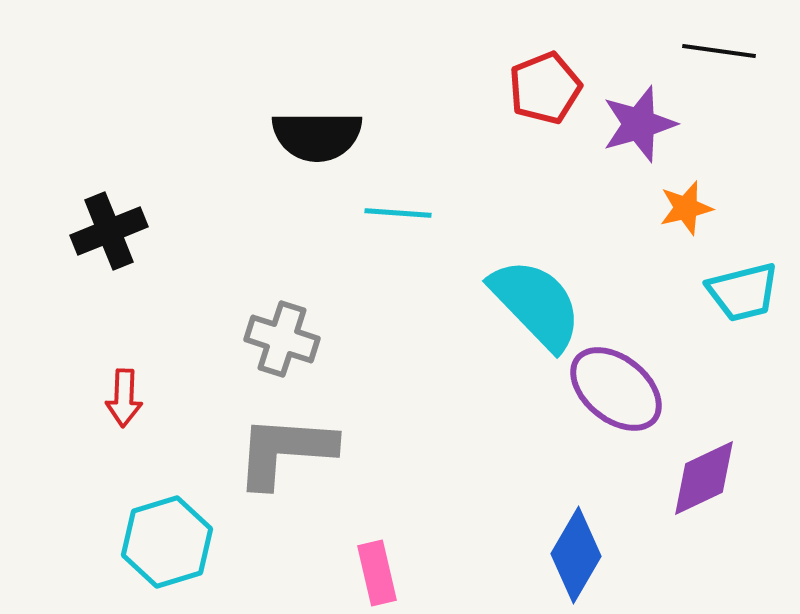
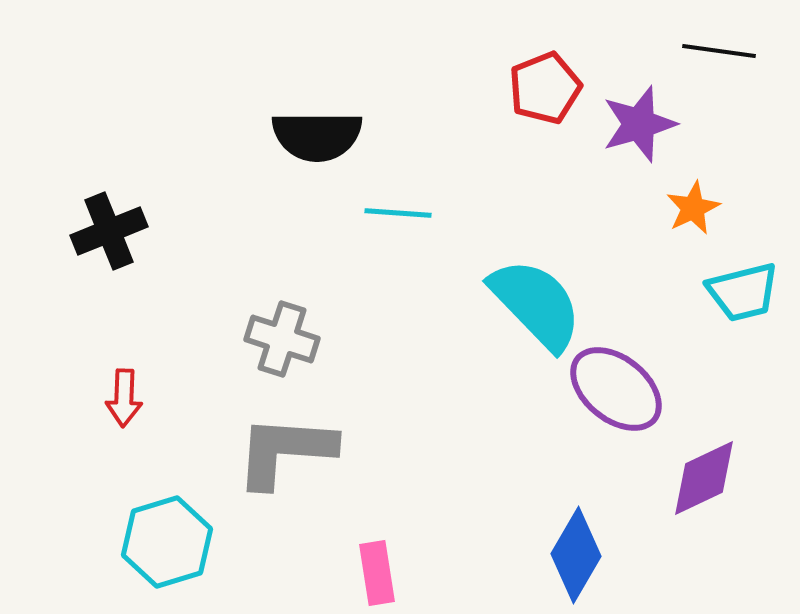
orange star: moved 7 px right; rotated 12 degrees counterclockwise
pink rectangle: rotated 4 degrees clockwise
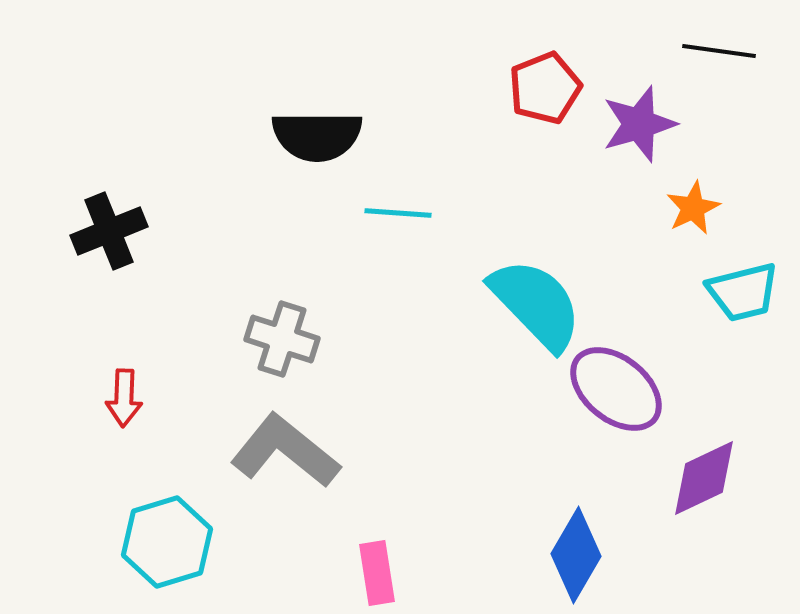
gray L-shape: rotated 35 degrees clockwise
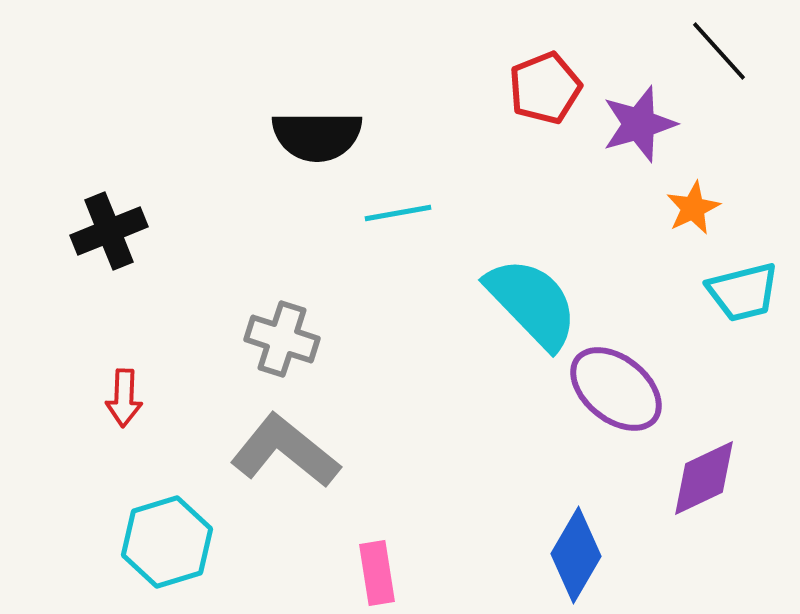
black line: rotated 40 degrees clockwise
cyan line: rotated 14 degrees counterclockwise
cyan semicircle: moved 4 px left, 1 px up
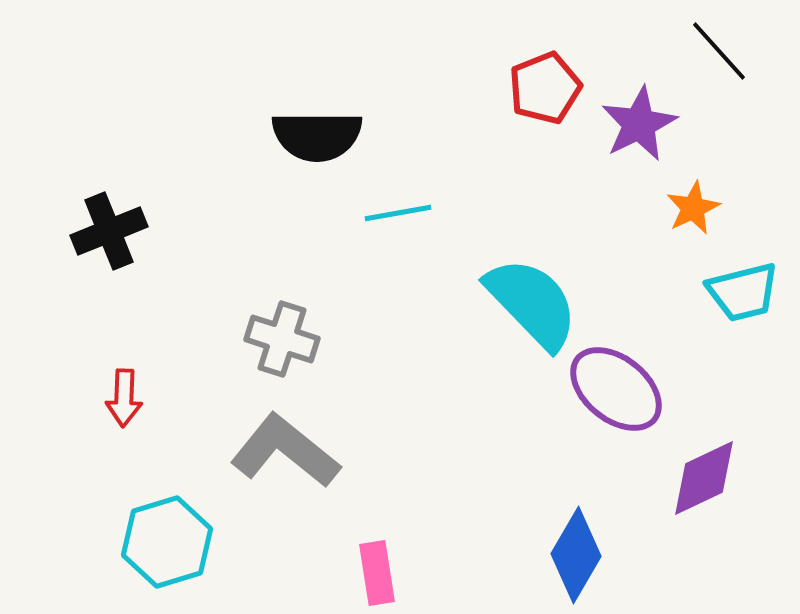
purple star: rotated 10 degrees counterclockwise
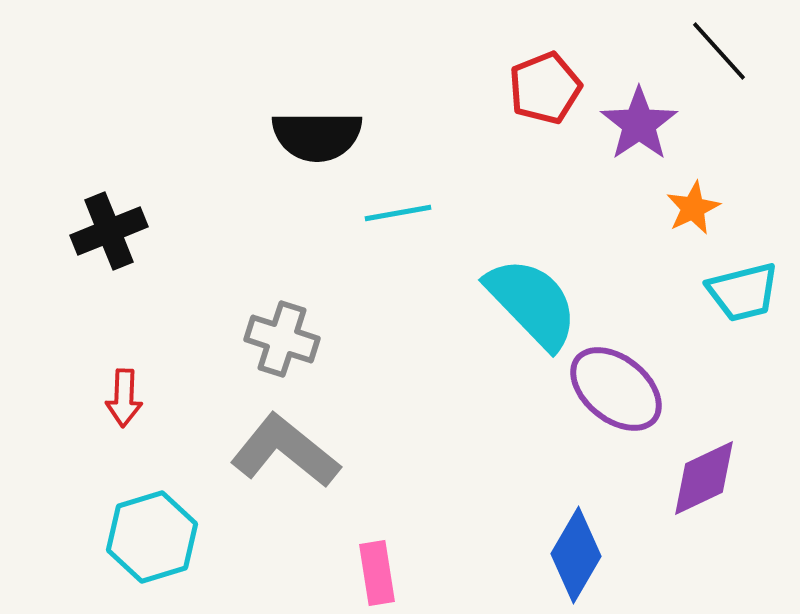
purple star: rotated 8 degrees counterclockwise
cyan hexagon: moved 15 px left, 5 px up
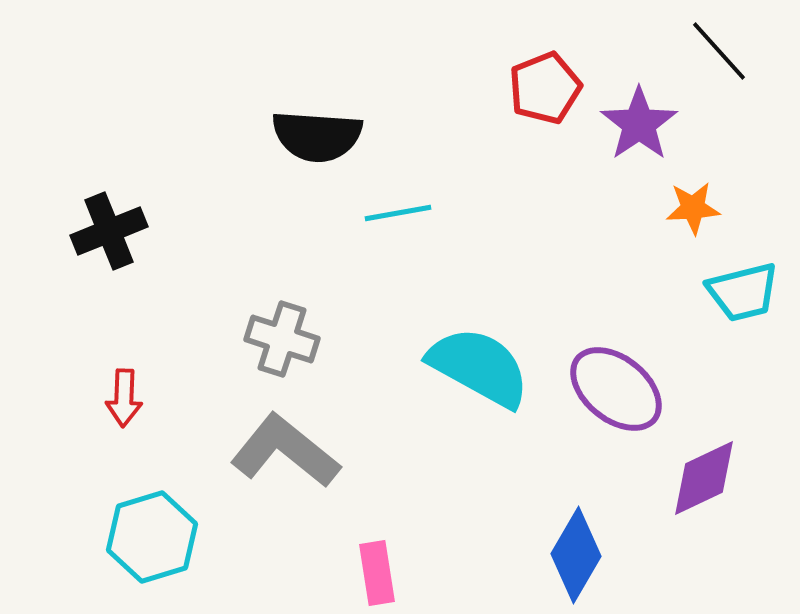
black semicircle: rotated 4 degrees clockwise
orange star: rotated 22 degrees clockwise
cyan semicircle: moved 53 px left, 64 px down; rotated 17 degrees counterclockwise
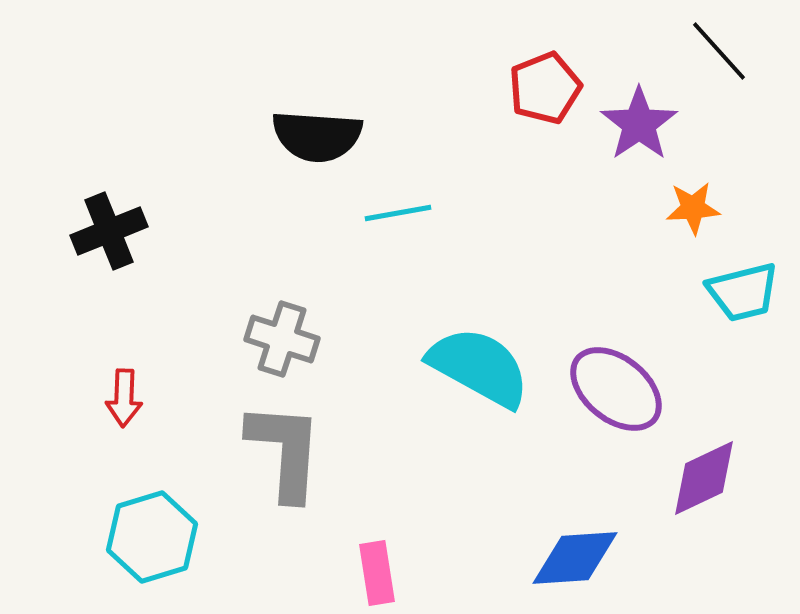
gray L-shape: rotated 55 degrees clockwise
blue diamond: moved 1 px left, 3 px down; rotated 56 degrees clockwise
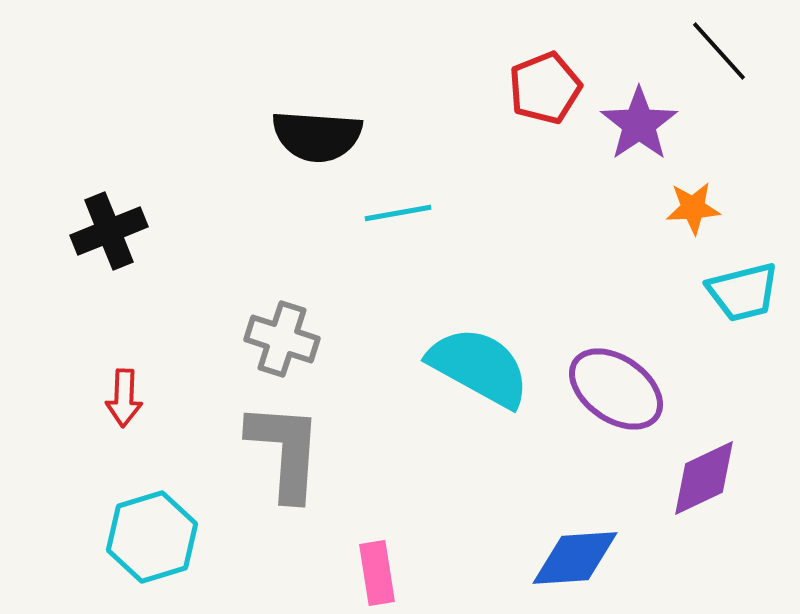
purple ellipse: rotated 4 degrees counterclockwise
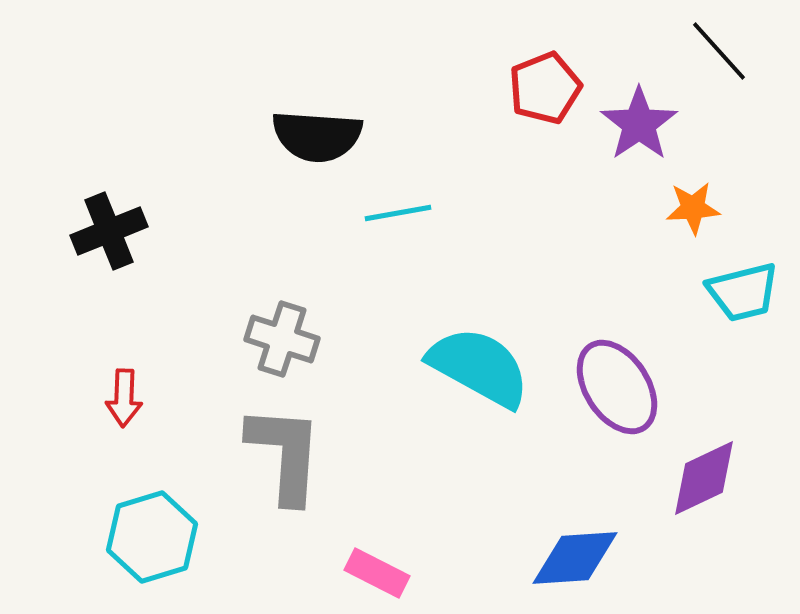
purple ellipse: moved 1 px right, 2 px up; rotated 22 degrees clockwise
gray L-shape: moved 3 px down
pink rectangle: rotated 54 degrees counterclockwise
